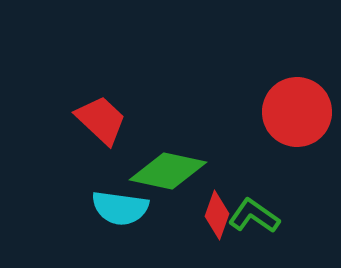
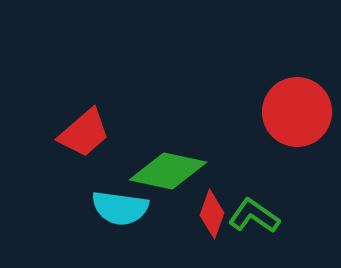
red trapezoid: moved 17 px left, 13 px down; rotated 96 degrees clockwise
red diamond: moved 5 px left, 1 px up
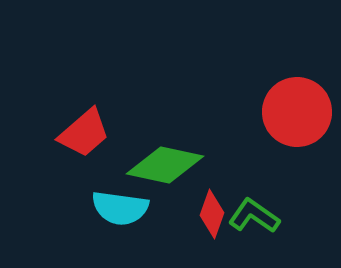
green diamond: moved 3 px left, 6 px up
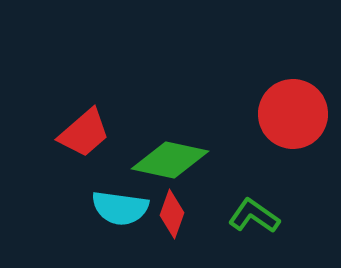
red circle: moved 4 px left, 2 px down
green diamond: moved 5 px right, 5 px up
red diamond: moved 40 px left
